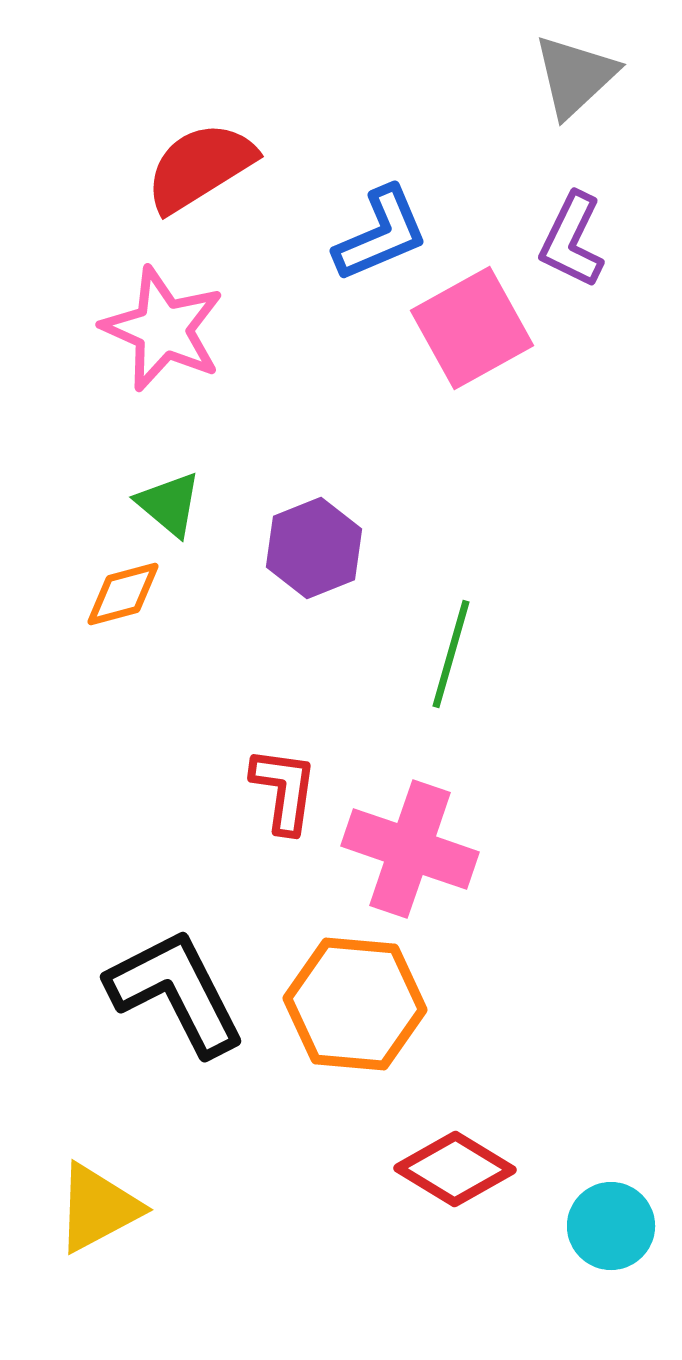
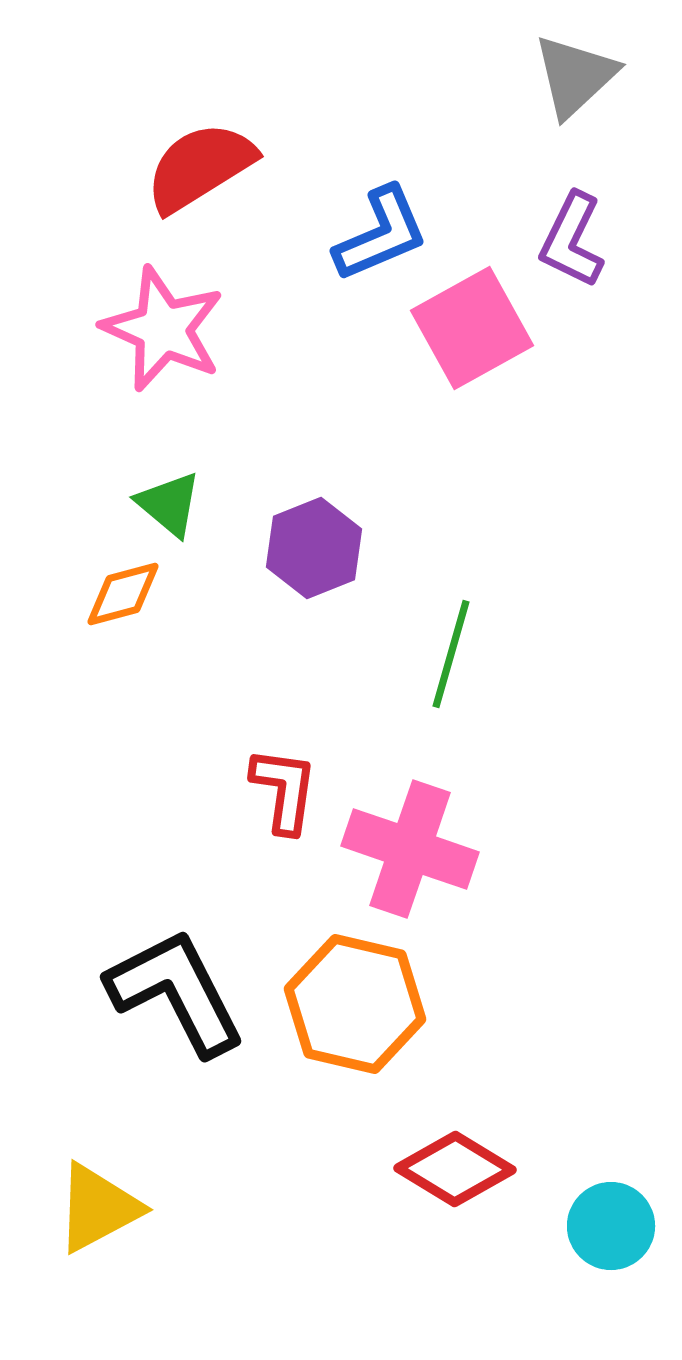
orange hexagon: rotated 8 degrees clockwise
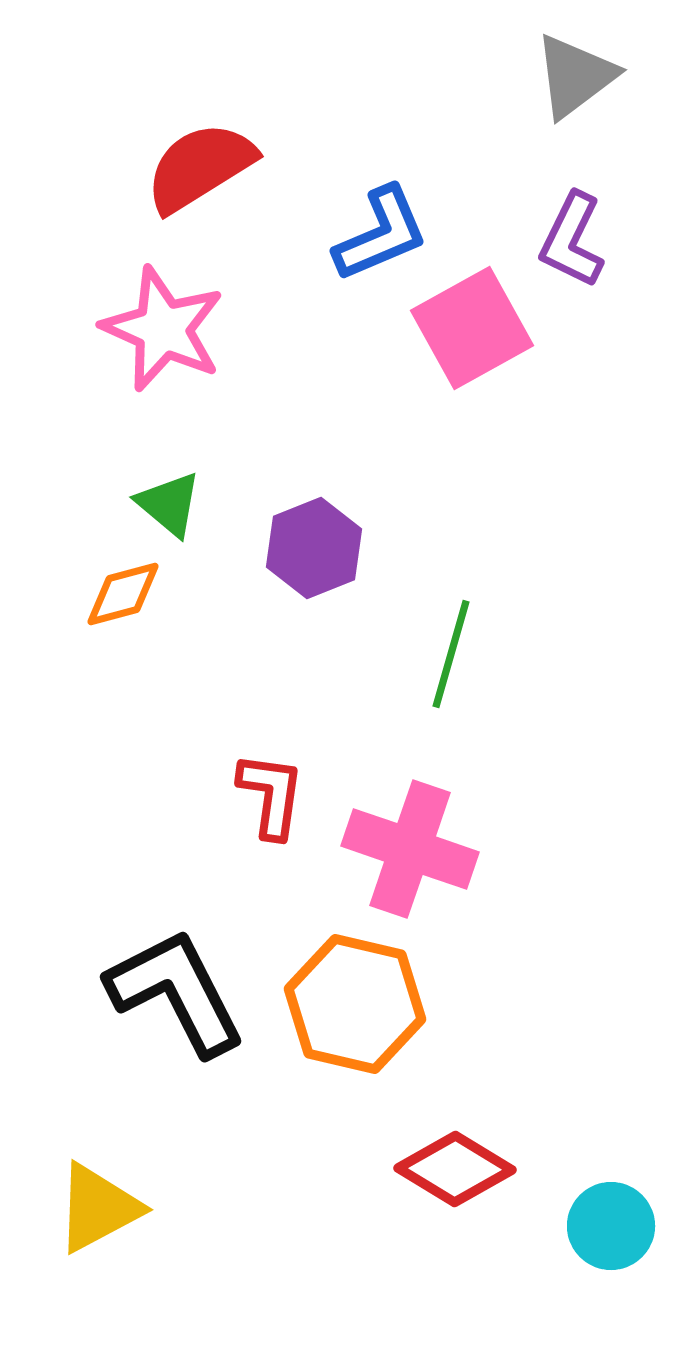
gray triangle: rotated 6 degrees clockwise
red L-shape: moved 13 px left, 5 px down
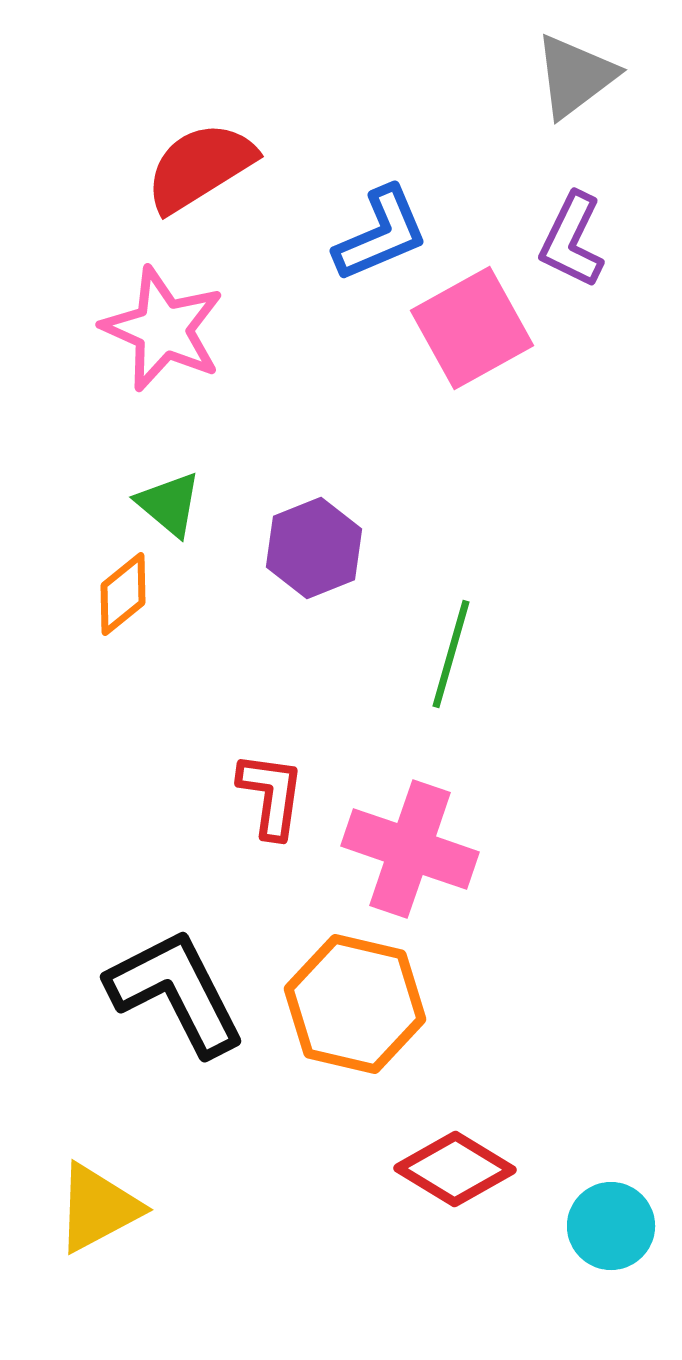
orange diamond: rotated 24 degrees counterclockwise
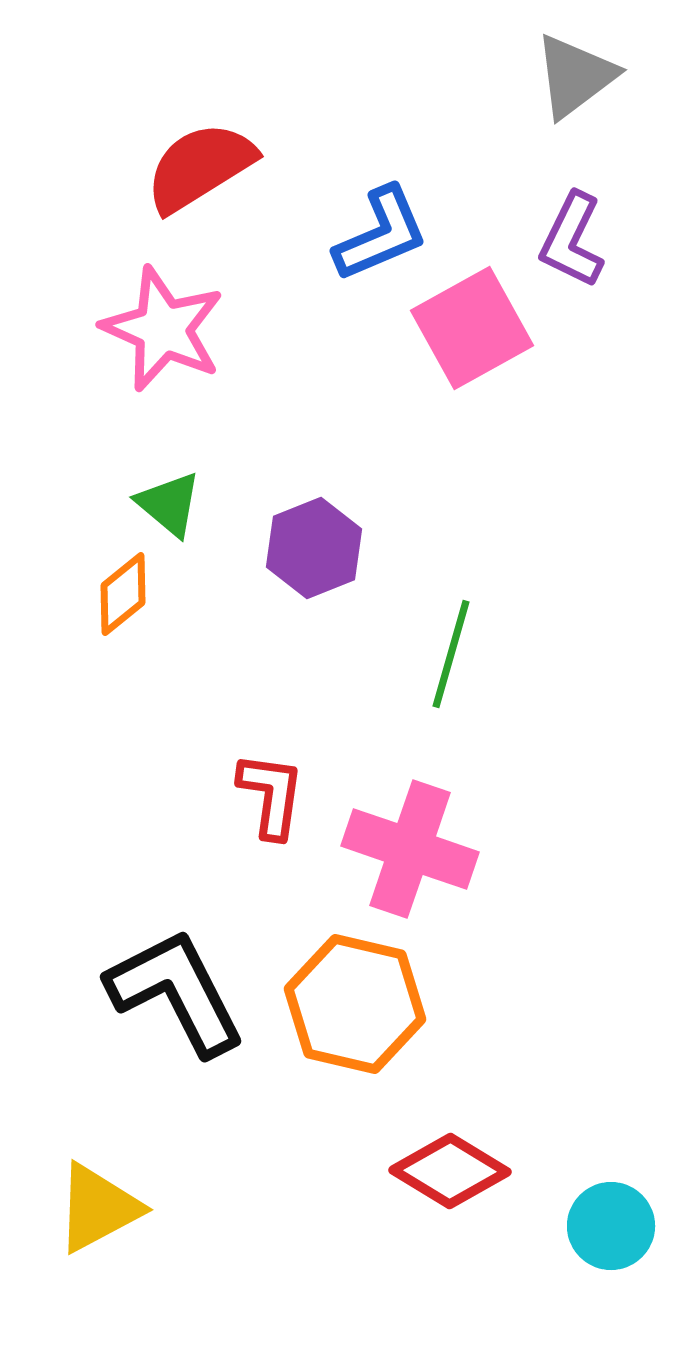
red diamond: moved 5 px left, 2 px down
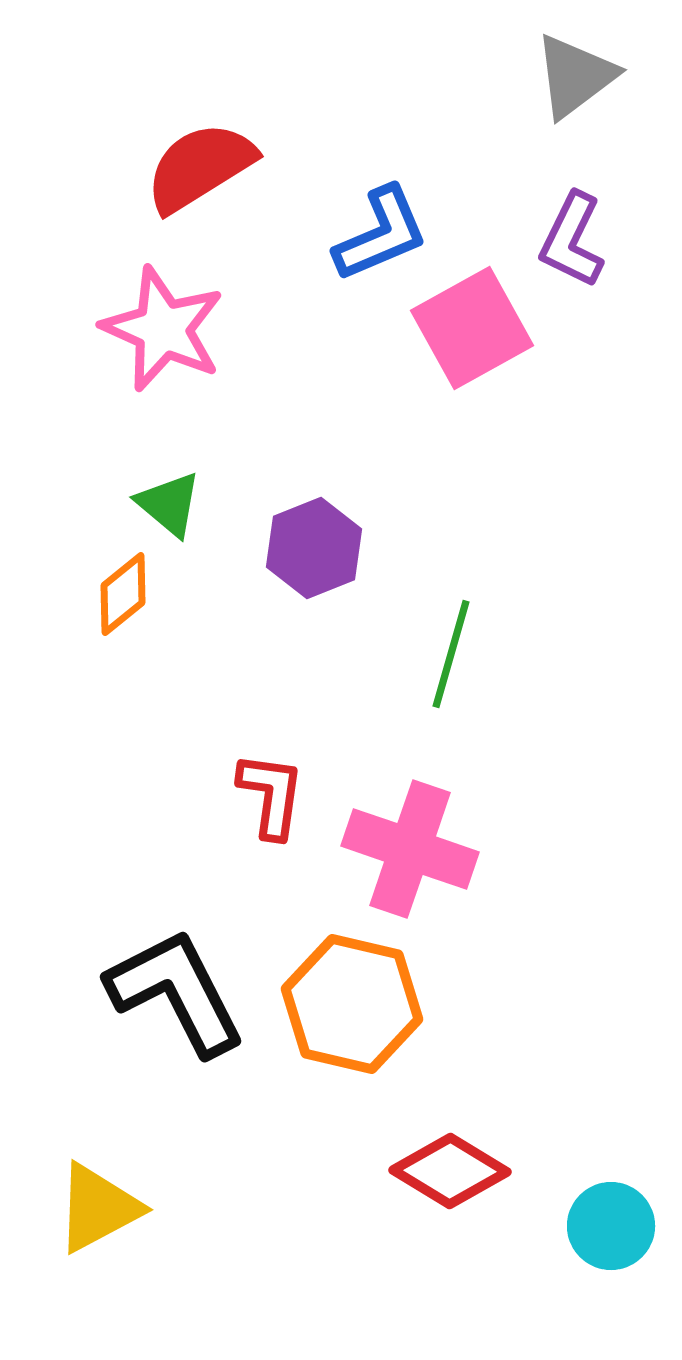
orange hexagon: moved 3 px left
